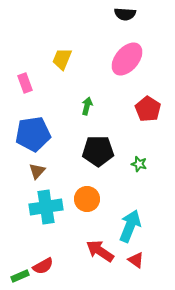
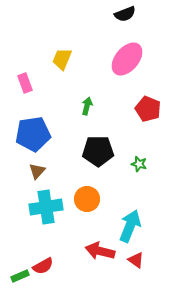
black semicircle: rotated 25 degrees counterclockwise
red pentagon: rotated 10 degrees counterclockwise
red arrow: rotated 20 degrees counterclockwise
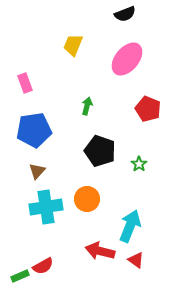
yellow trapezoid: moved 11 px right, 14 px up
blue pentagon: moved 1 px right, 4 px up
black pentagon: moved 2 px right; rotated 20 degrees clockwise
green star: rotated 21 degrees clockwise
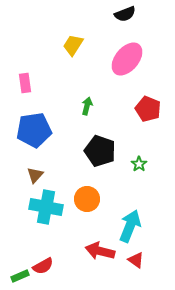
yellow trapezoid: rotated 10 degrees clockwise
pink rectangle: rotated 12 degrees clockwise
brown triangle: moved 2 px left, 4 px down
cyan cross: rotated 20 degrees clockwise
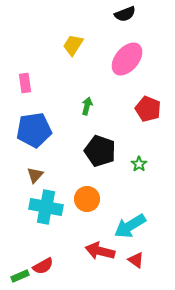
cyan arrow: rotated 144 degrees counterclockwise
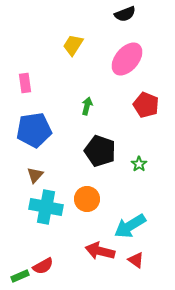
red pentagon: moved 2 px left, 4 px up
